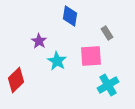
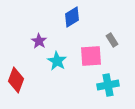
blue diamond: moved 2 px right, 1 px down; rotated 50 degrees clockwise
gray rectangle: moved 5 px right, 7 px down
red diamond: rotated 25 degrees counterclockwise
cyan cross: rotated 20 degrees clockwise
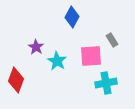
blue diamond: rotated 30 degrees counterclockwise
purple star: moved 3 px left, 6 px down
cyan cross: moved 2 px left, 2 px up
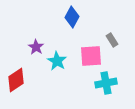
red diamond: rotated 35 degrees clockwise
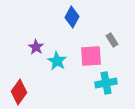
red diamond: moved 3 px right, 12 px down; rotated 20 degrees counterclockwise
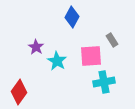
cyan cross: moved 2 px left, 1 px up
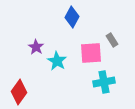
pink square: moved 3 px up
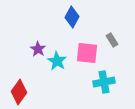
purple star: moved 2 px right, 2 px down
pink square: moved 4 px left; rotated 10 degrees clockwise
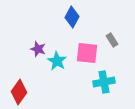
purple star: rotated 14 degrees counterclockwise
